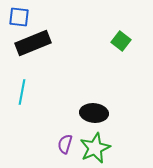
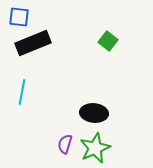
green square: moved 13 px left
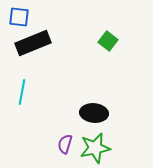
green star: rotated 12 degrees clockwise
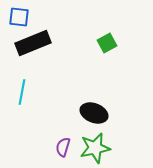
green square: moved 1 px left, 2 px down; rotated 24 degrees clockwise
black ellipse: rotated 16 degrees clockwise
purple semicircle: moved 2 px left, 3 px down
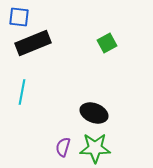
green star: rotated 12 degrees clockwise
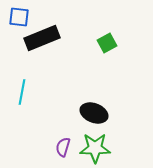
black rectangle: moved 9 px right, 5 px up
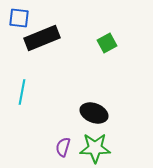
blue square: moved 1 px down
